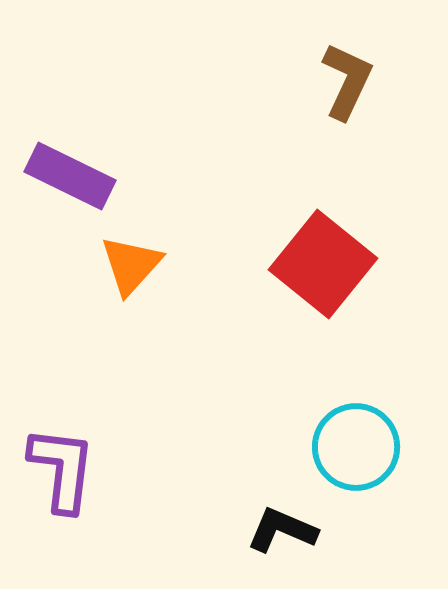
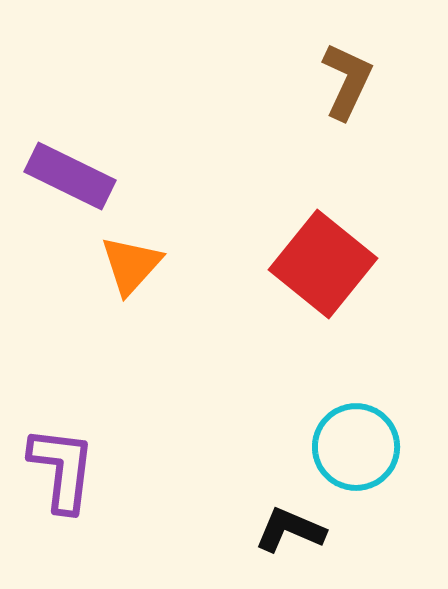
black L-shape: moved 8 px right
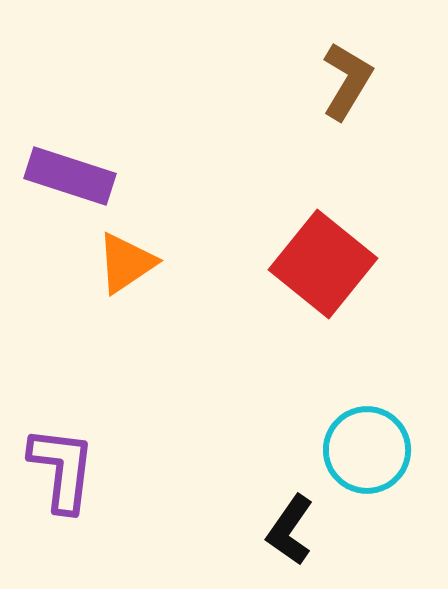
brown L-shape: rotated 6 degrees clockwise
purple rectangle: rotated 8 degrees counterclockwise
orange triangle: moved 5 px left, 2 px up; rotated 14 degrees clockwise
cyan circle: moved 11 px right, 3 px down
black L-shape: rotated 78 degrees counterclockwise
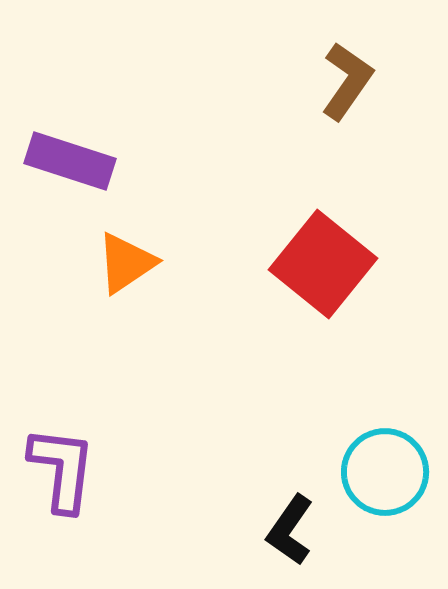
brown L-shape: rotated 4 degrees clockwise
purple rectangle: moved 15 px up
cyan circle: moved 18 px right, 22 px down
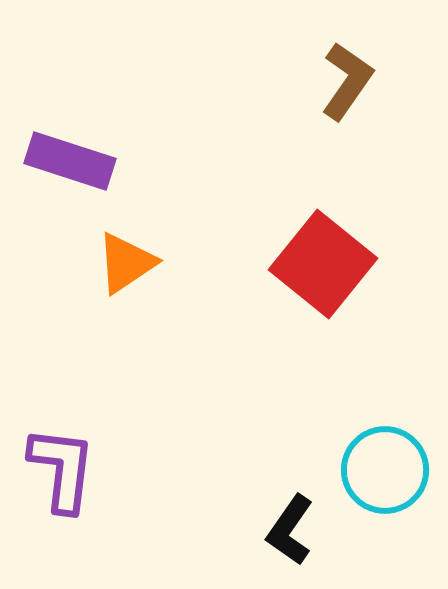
cyan circle: moved 2 px up
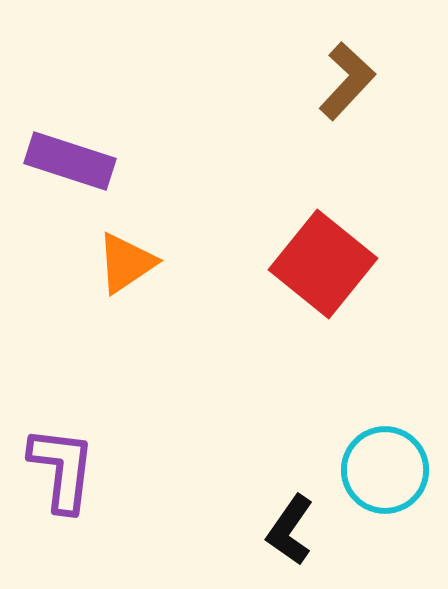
brown L-shape: rotated 8 degrees clockwise
